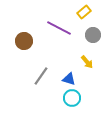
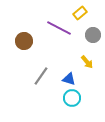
yellow rectangle: moved 4 px left, 1 px down
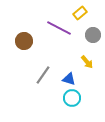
gray line: moved 2 px right, 1 px up
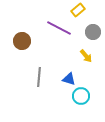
yellow rectangle: moved 2 px left, 3 px up
gray circle: moved 3 px up
brown circle: moved 2 px left
yellow arrow: moved 1 px left, 6 px up
gray line: moved 4 px left, 2 px down; rotated 30 degrees counterclockwise
cyan circle: moved 9 px right, 2 px up
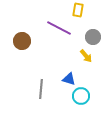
yellow rectangle: rotated 40 degrees counterclockwise
gray circle: moved 5 px down
gray line: moved 2 px right, 12 px down
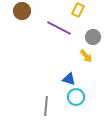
yellow rectangle: rotated 16 degrees clockwise
brown circle: moved 30 px up
gray line: moved 5 px right, 17 px down
cyan circle: moved 5 px left, 1 px down
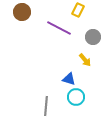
brown circle: moved 1 px down
yellow arrow: moved 1 px left, 4 px down
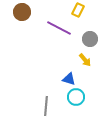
gray circle: moved 3 px left, 2 px down
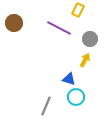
brown circle: moved 8 px left, 11 px down
yellow arrow: rotated 112 degrees counterclockwise
gray line: rotated 18 degrees clockwise
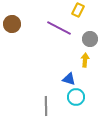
brown circle: moved 2 px left, 1 px down
yellow arrow: rotated 24 degrees counterclockwise
gray line: rotated 24 degrees counterclockwise
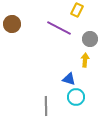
yellow rectangle: moved 1 px left
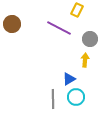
blue triangle: rotated 48 degrees counterclockwise
gray line: moved 7 px right, 7 px up
